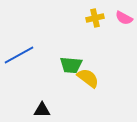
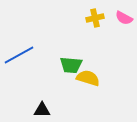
yellow semicircle: rotated 20 degrees counterclockwise
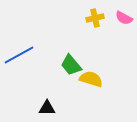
green trapezoid: rotated 45 degrees clockwise
yellow semicircle: moved 3 px right, 1 px down
black triangle: moved 5 px right, 2 px up
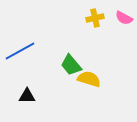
blue line: moved 1 px right, 4 px up
yellow semicircle: moved 2 px left
black triangle: moved 20 px left, 12 px up
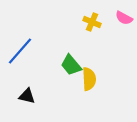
yellow cross: moved 3 px left, 4 px down; rotated 36 degrees clockwise
blue line: rotated 20 degrees counterclockwise
yellow semicircle: rotated 70 degrees clockwise
black triangle: rotated 12 degrees clockwise
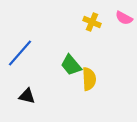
blue line: moved 2 px down
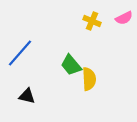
pink semicircle: rotated 54 degrees counterclockwise
yellow cross: moved 1 px up
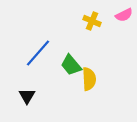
pink semicircle: moved 3 px up
blue line: moved 18 px right
black triangle: rotated 48 degrees clockwise
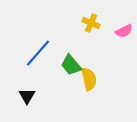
pink semicircle: moved 16 px down
yellow cross: moved 1 px left, 2 px down
yellow semicircle: rotated 10 degrees counterclockwise
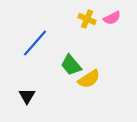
yellow cross: moved 4 px left, 4 px up
pink semicircle: moved 12 px left, 13 px up
blue line: moved 3 px left, 10 px up
yellow semicircle: rotated 70 degrees clockwise
